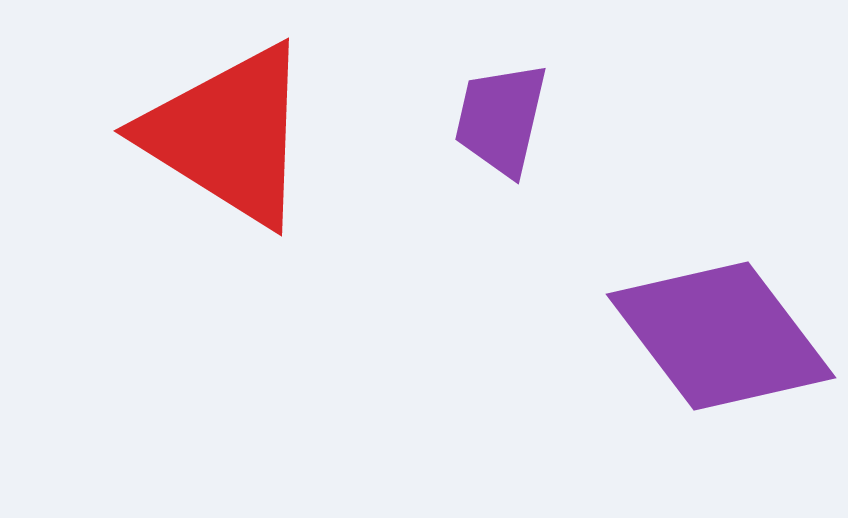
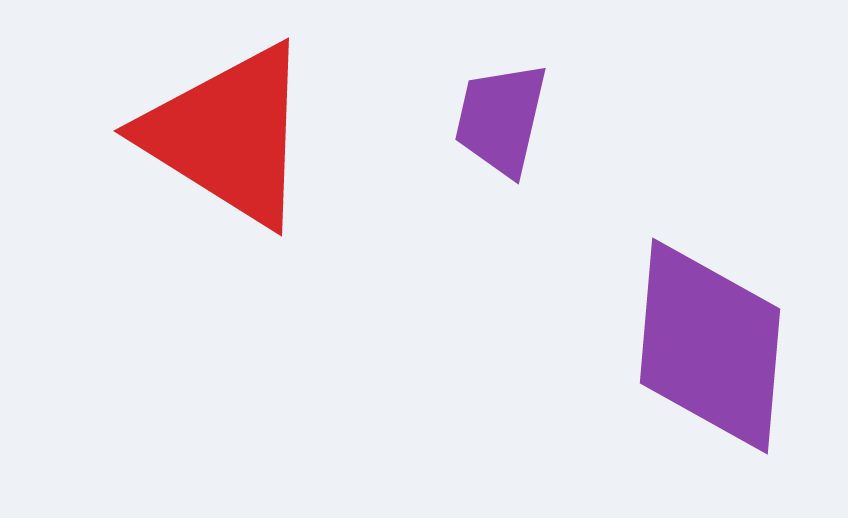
purple diamond: moved 11 px left, 10 px down; rotated 42 degrees clockwise
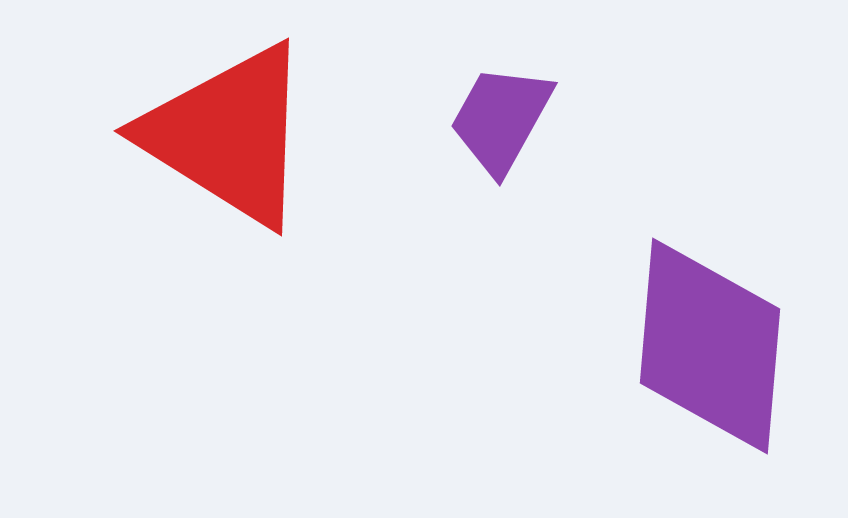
purple trapezoid: rotated 16 degrees clockwise
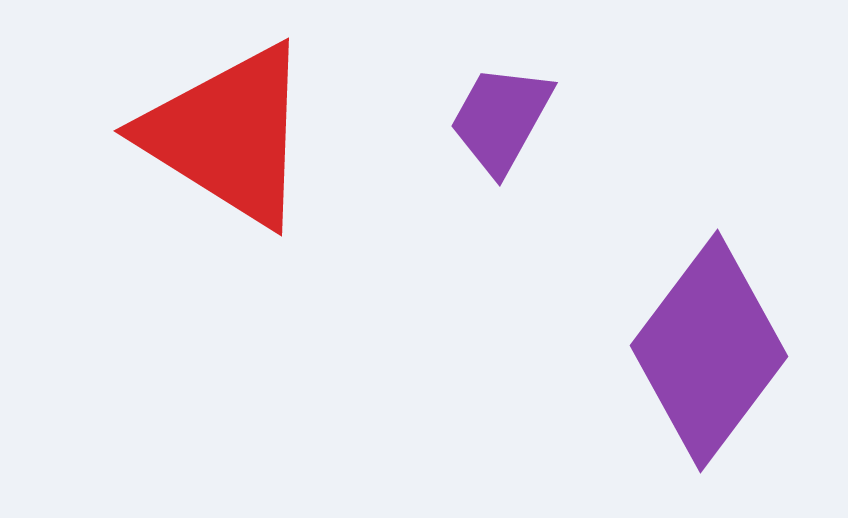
purple diamond: moved 1 px left, 5 px down; rotated 32 degrees clockwise
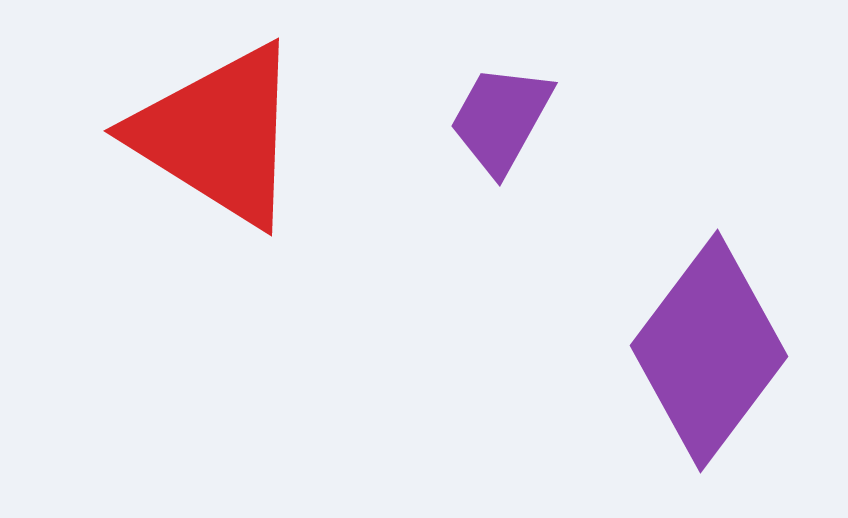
red triangle: moved 10 px left
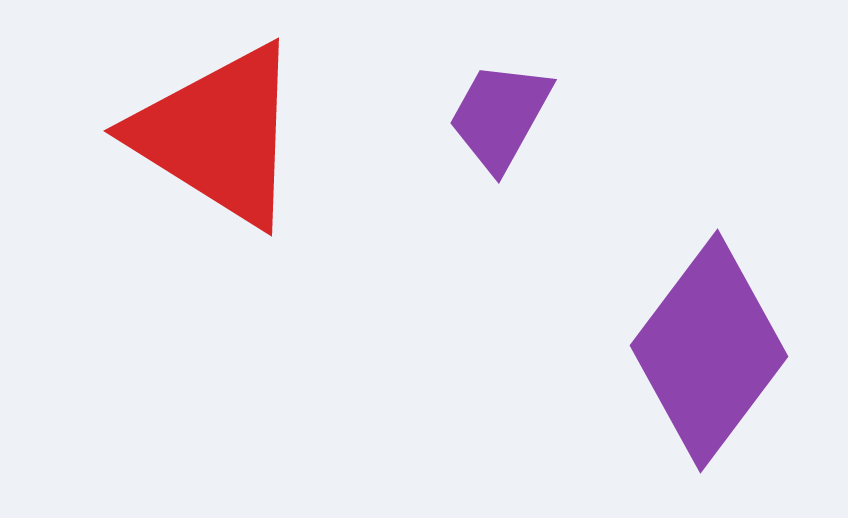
purple trapezoid: moved 1 px left, 3 px up
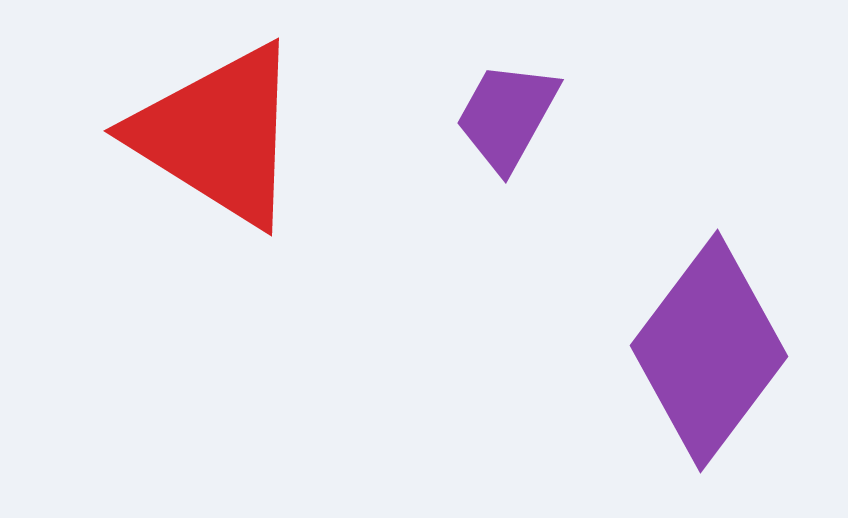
purple trapezoid: moved 7 px right
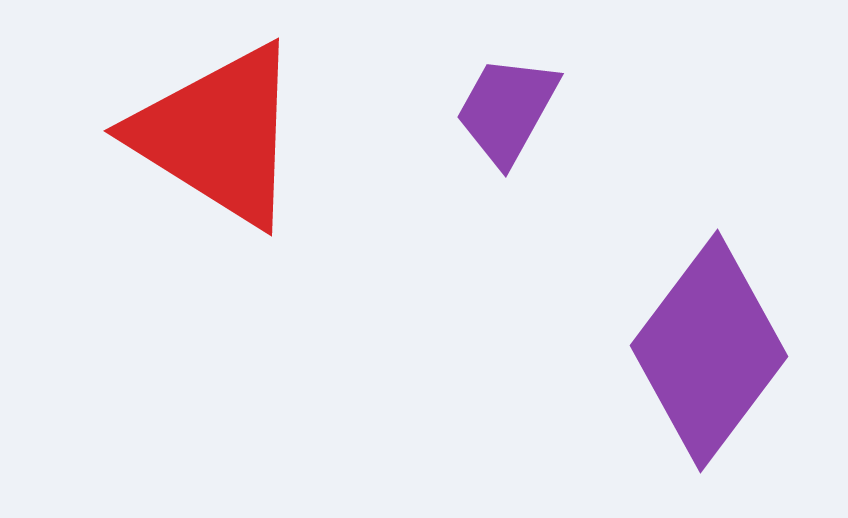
purple trapezoid: moved 6 px up
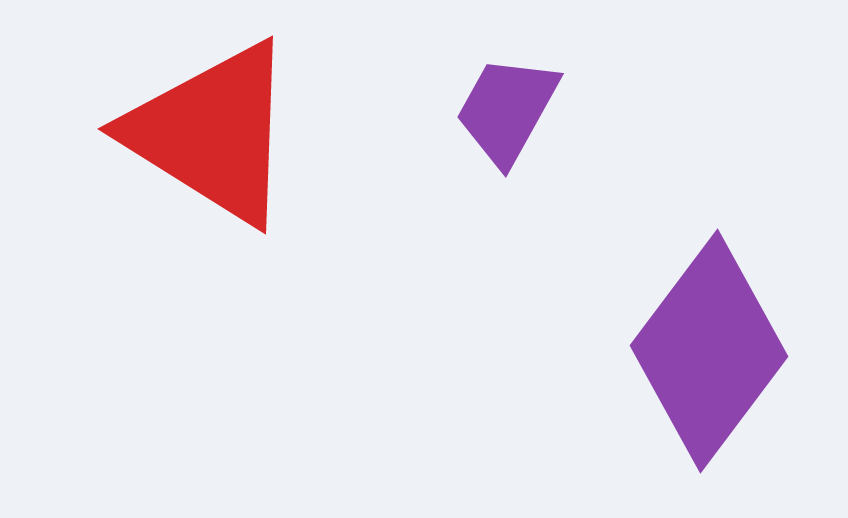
red triangle: moved 6 px left, 2 px up
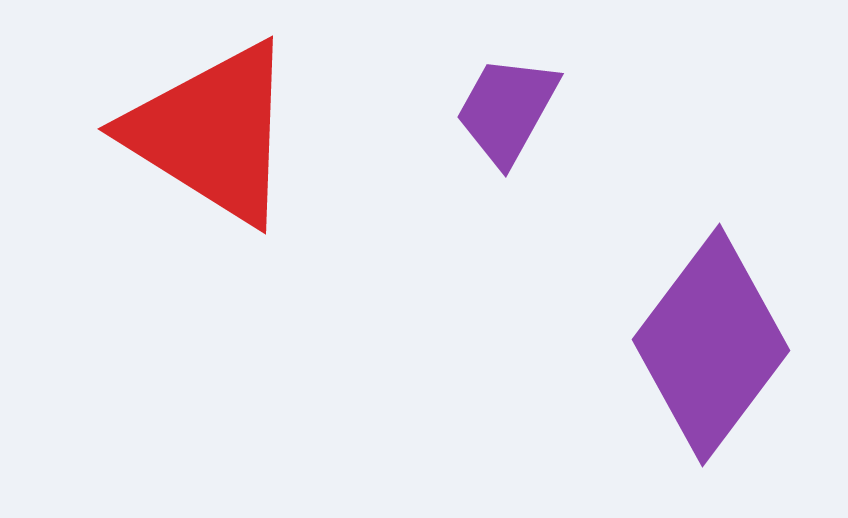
purple diamond: moved 2 px right, 6 px up
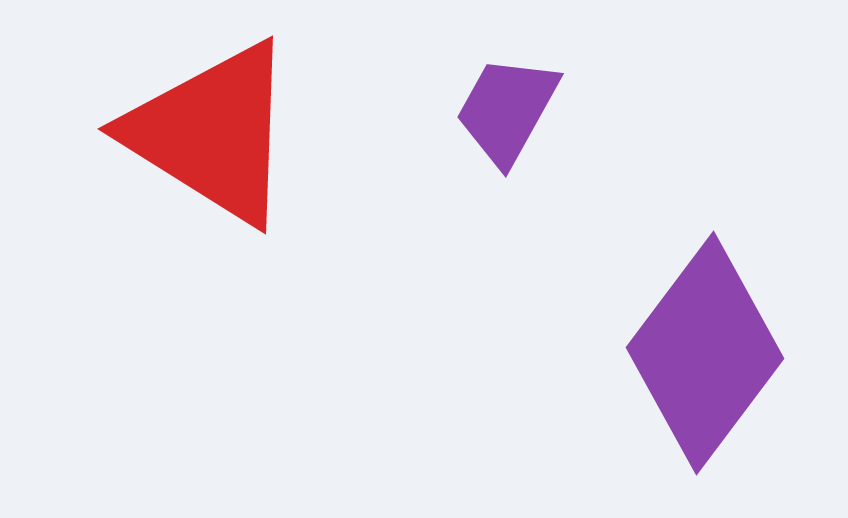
purple diamond: moved 6 px left, 8 px down
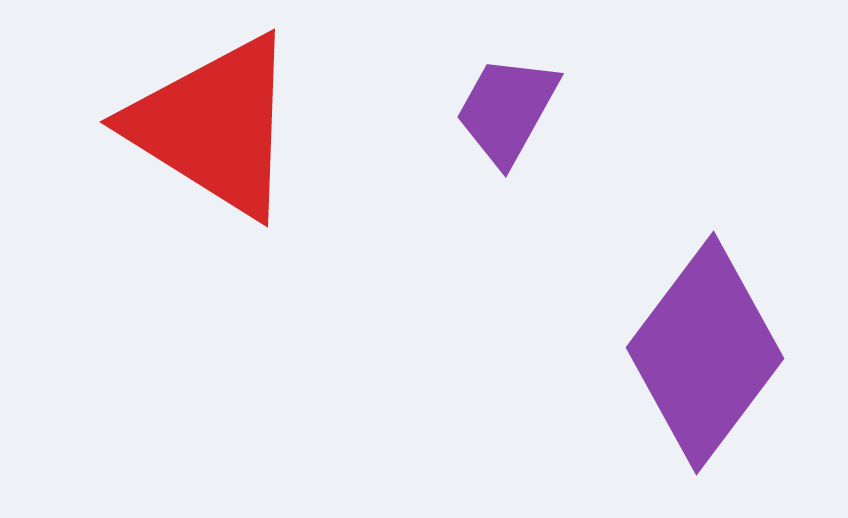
red triangle: moved 2 px right, 7 px up
